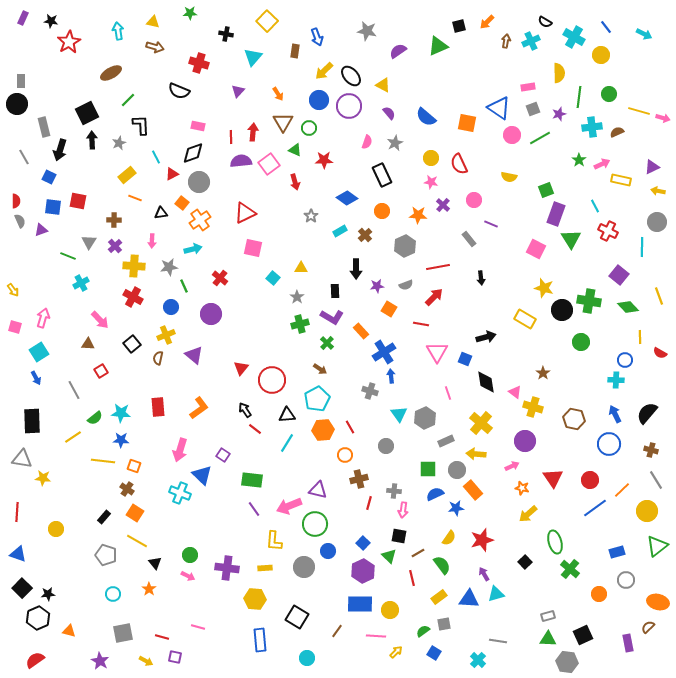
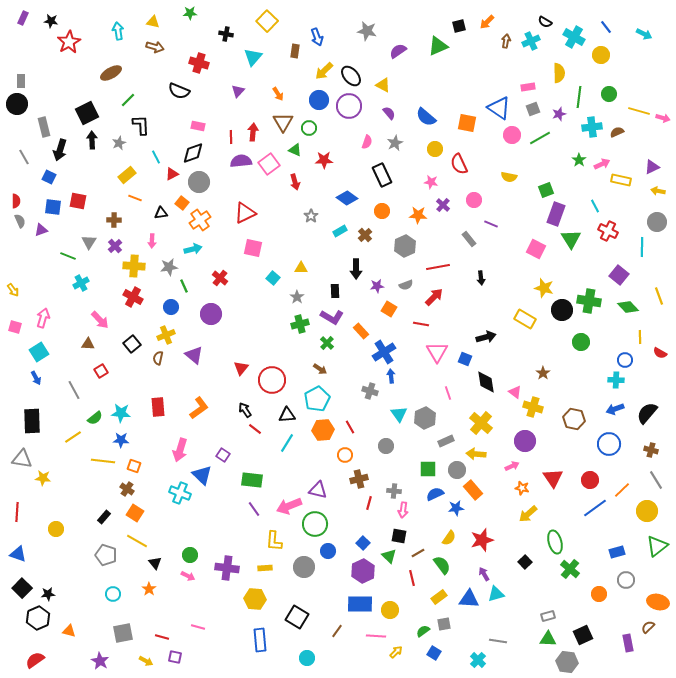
yellow circle at (431, 158): moved 4 px right, 9 px up
blue arrow at (615, 414): moved 5 px up; rotated 84 degrees counterclockwise
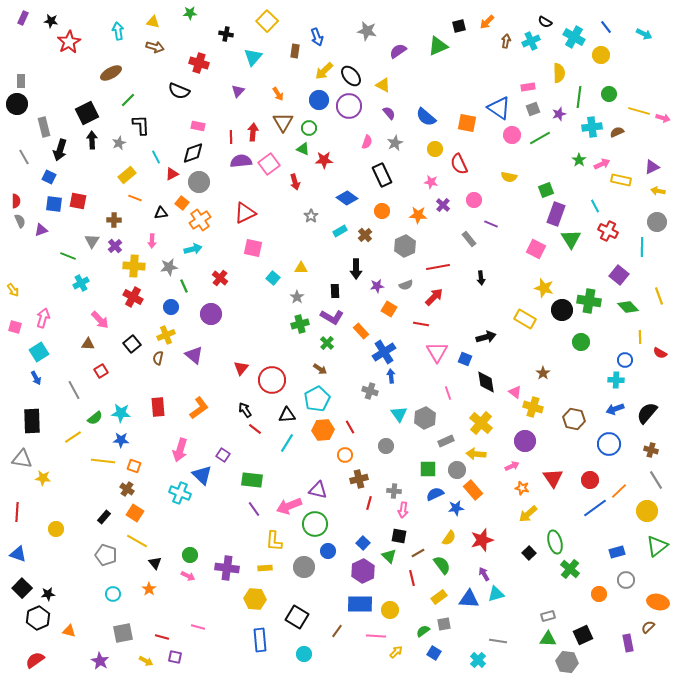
green triangle at (295, 150): moved 8 px right, 1 px up
blue square at (53, 207): moved 1 px right, 3 px up
gray triangle at (89, 242): moved 3 px right, 1 px up
orange line at (622, 490): moved 3 px left, 1 px down
black square at (525, 562): moved 4 px right, 9 px up
cyan circle at (307, 658): moved 3 px left, 4 px up
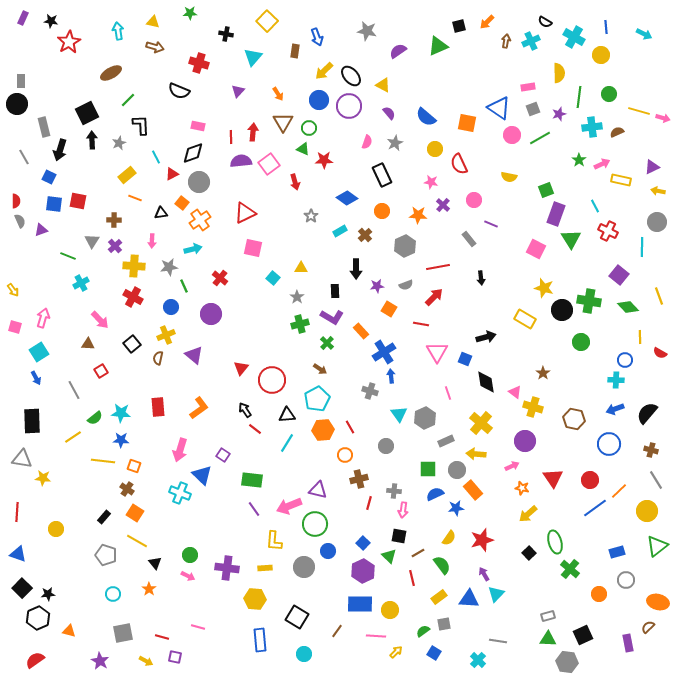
blue line at (606, 27): rotated 32 degrees clockwise
cyan triangle at (496, 594): rotated 30 degrees counterclockwise
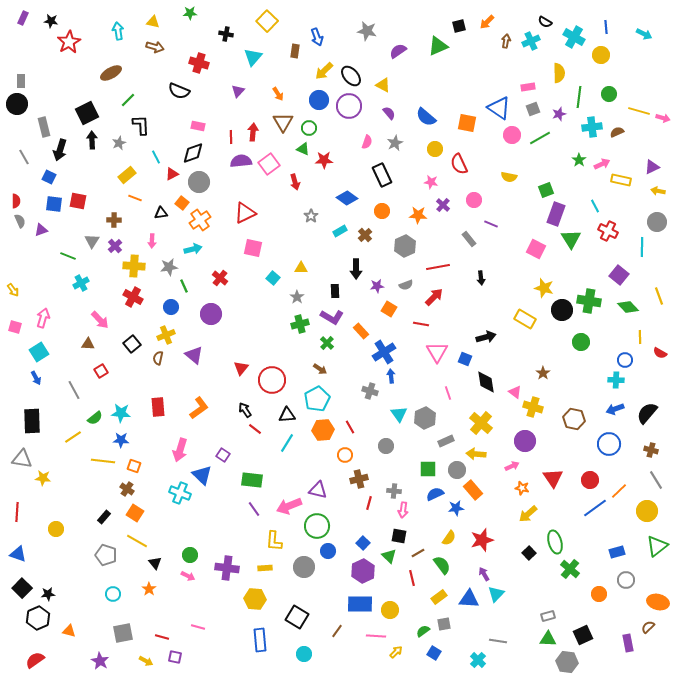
green circle at (315, 524): moved 2 px right, 2 px down
